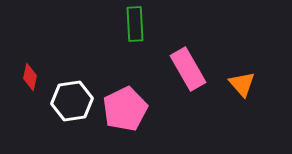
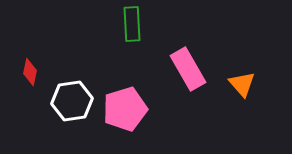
green rectangle: moved 3 px left
red diamond: moved 5 px up
pink pentagon: rotated 9 degrees clockwise
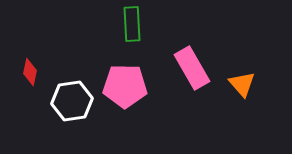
pink rectangle: moved 4 px right, 1 px up
pink pentagon: moved 23 px up; rotated 18 degrees clockwise
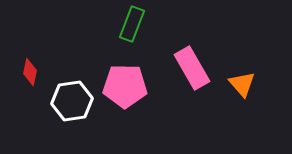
green rectangle: rotated 24 degrees clockwise
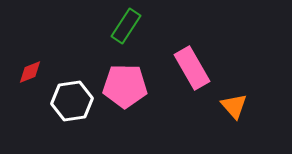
green rectangle: moved 6 px left, 2 px down; rotated 12 degrees clockwise
red diamond: rotated 56 degrees clockwise
orange triangle: moved 8 px left, 22 px down
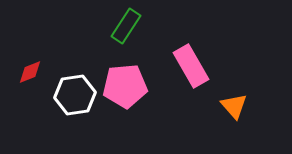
pink rectangle: moved 1 px left, 2 px up
pink pentagon: rotated 6 degrees counterclockwise
white hexagon: moved 3 px right, 6 px up
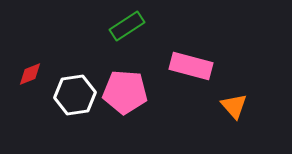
green rectangle: moved 1 px right; rotated 24 degrees clockwise
pink rectangle: rotated 45 degrees counterclockwise
red diamond: moved 2 px down
pink pentagon: moved 6 px down; rotated 9 degrees clockwise
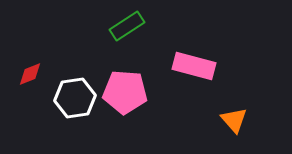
pink rectangle: moved 3 px right
white hexagon: moved 3 px down
orange triangle: moved 14 px down
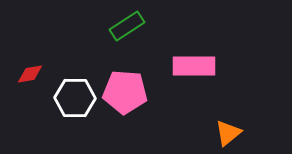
pink rectangle: rotated 15 degrees counterclockwise
red diamond: rotated 12 degrees clockwise
white hexagon: rotated 9 degrees clockwise
orange triangle: moved 6 px left, 13 px down; rotated 32 degrees clockwise
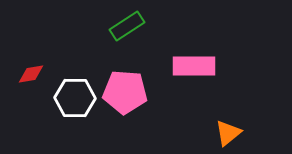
red diamond: moved 1 px right
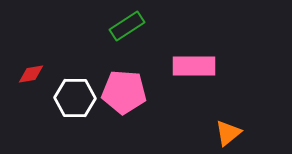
pink pentagon: moved 1 px left
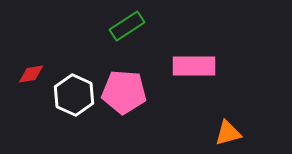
white hexagon: moved 1 px left, 3 px up; rotated 24 degrees clockwise
orange triangle: rotated 24 degrees clockwise
